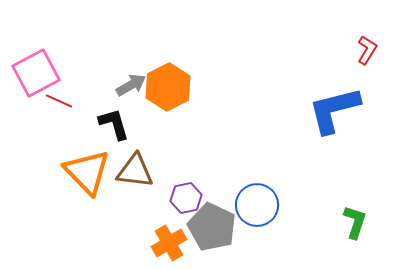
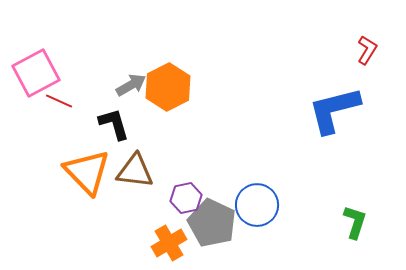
gray pentagon: moved 4 px up
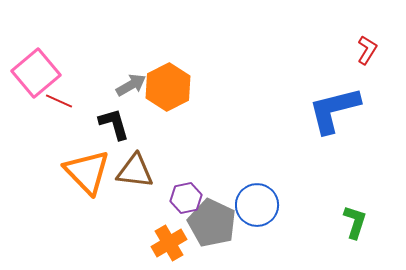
pink square: rotated 12 degrees counterclockwise
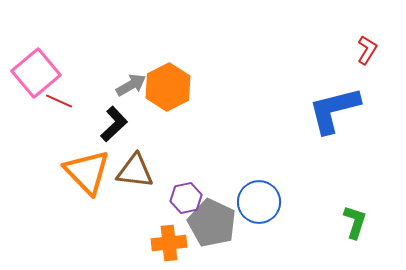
black L-shape: rotated 63 degrees clockwise
blue circle: moved 2 px right, 3 px up
orange cross: rotated 24 degrees clockwise
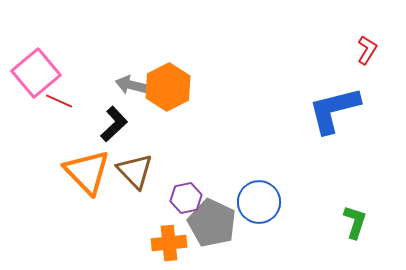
gray arrow: rotated 136 degrees counterclockwise
brown triangle: rotated 39 degrees clockwise
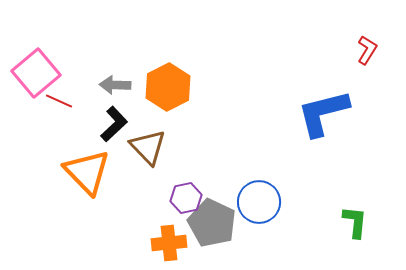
gray arrow: moved 16 px left; rotated 12 degrees counterclockwise
blue L-shape: moved 11 px left, 3 px down
brown triangle: moved 13 px right, 24 px up
green L-shape: rotated 12 degrees counterclockwise
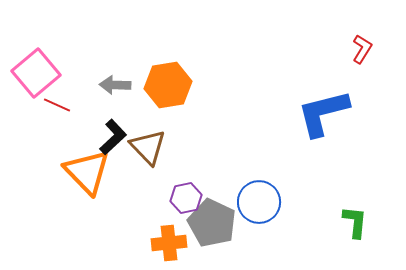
red L-shape: moved 5 px left, 1 px up
orange hexagon: moved 2 px up; rotated 18 degrees clockwise
red line: moved 2 px left, 4 px down
black L-shape: moved 1 px left, 13 px down
